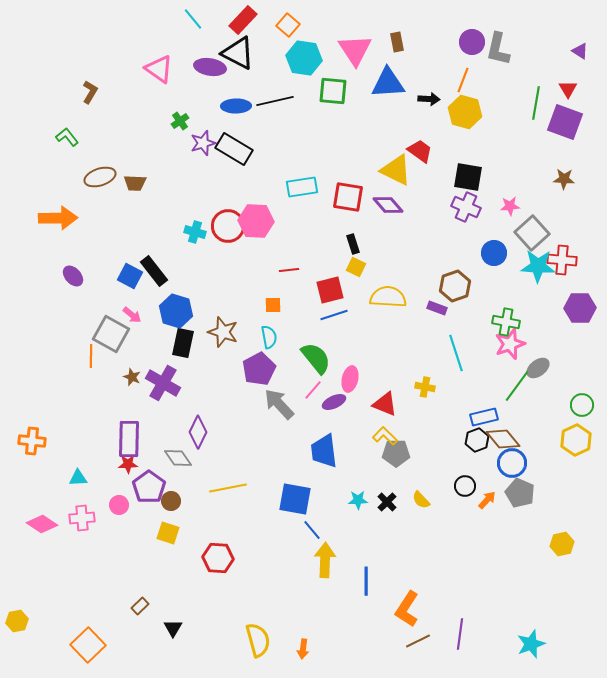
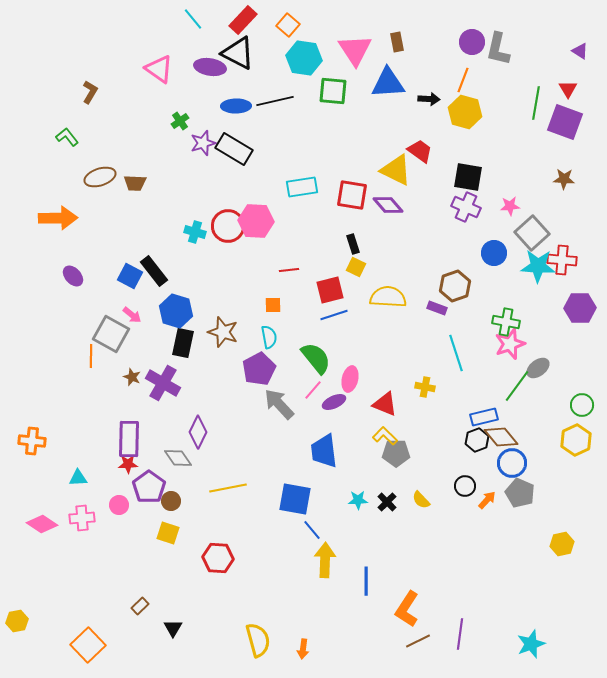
red square at (348, 197): moved 4 px right, 2 px up
brown diamond at (503, 439): moved 2 px left, 2 px up
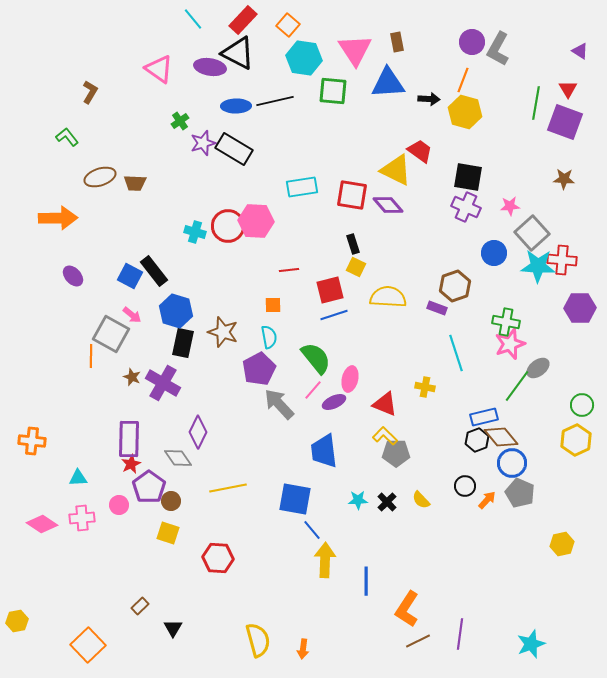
gray L-shape at (498, 49): rotated 16 degrees clockwise
red star at (128, 464): moved 3 px right; rotated 24 degrees counterclockwise
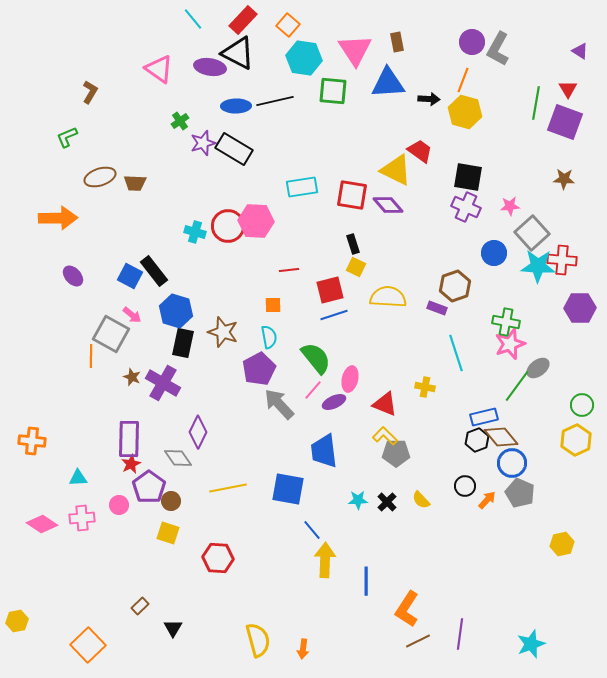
green L-shape at (67, 137): rotated 75 degrees counterclockwise
blue square at (295, 499): moved 7 px left, 10 px up
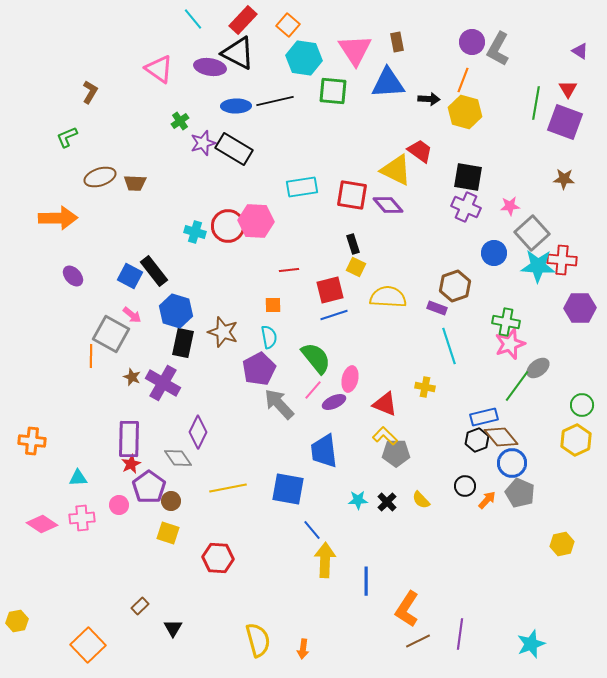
cyan line at (456, 353): moved 7 px left, 7 px up
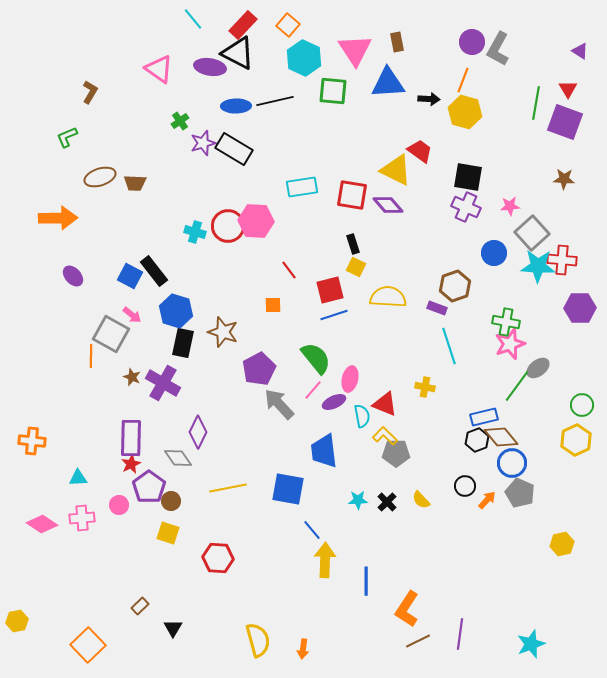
red rectangle at (243, 20): moved 5 px down
cyan hexagon at (304, 58): rotated 16 degrees clockwise
red line at (289, 270): rotated 60 degrees clockwise
cyan semicircle at (269, 337): moved 93 px right, 79 px down
purple rectangle at (129, 439): moved 2 px right, 1 px up
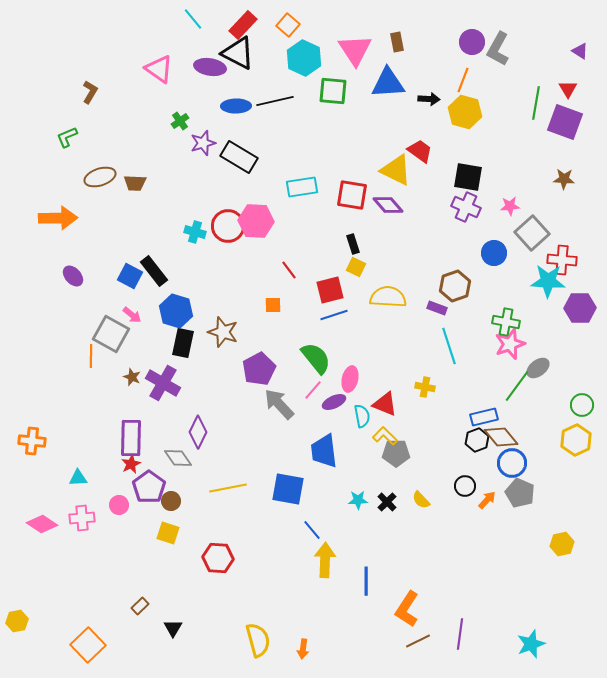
black rectangle at (234, 149): moved 5 px right, 8 px down
cyan star at (538, 266): moved 10 px right, 15 px down
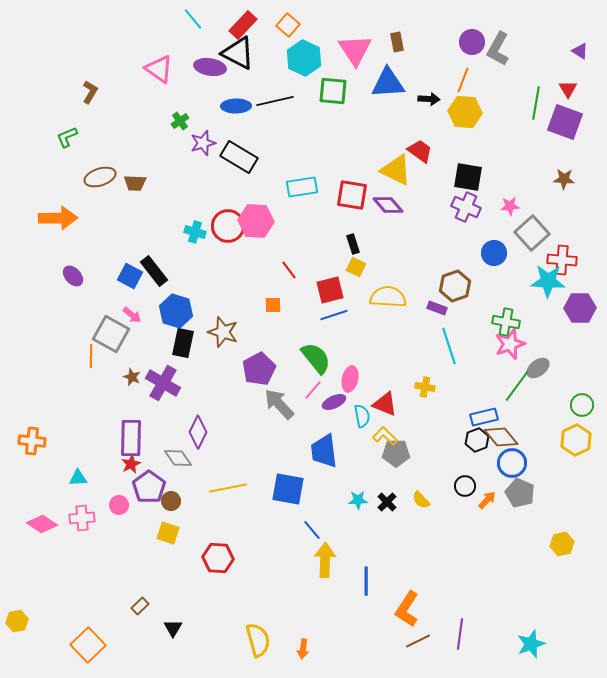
yellow hexagon at (465, 112): rotated 12 degrees counterclockwise
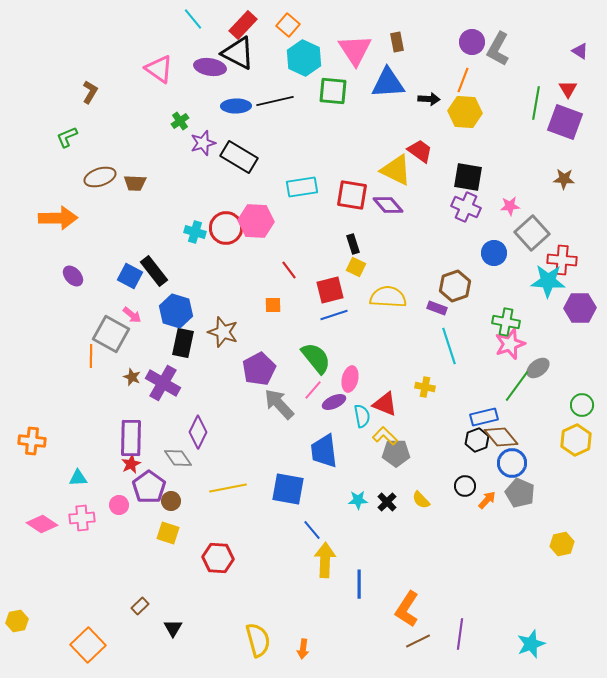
red circle at (228, 226): moved 2 px left, 2 px down
blue line at (366, 581): moved 7 px left, 3 px down
